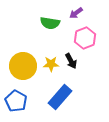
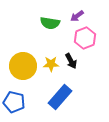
purple arrow: moved 1 px right, 3 px down
blue pentagon: moved 2 px left, 1 px down; rotated 15 degrees counterclockwise
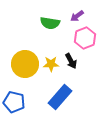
yellow circle: moved 2 px right, 2 px up
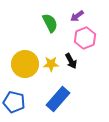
green semicircle: rotated 126 degrees counterclockwise
blue rectangle: moved 2 px left, 2 px down
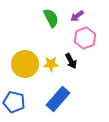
green semicircle: moved 1 px right, 5 px up
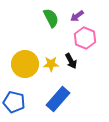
pink hexagon: rotated 15 degrees counterclockwise
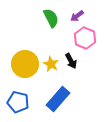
yellow star: rotated 28 degrees clockwise
blue pentagon: moved 4 px right
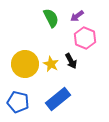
blue rectangle: rotated 10 degrees clockwise
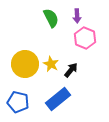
purple arrow: rotated 56 degrees counterclockwise
black arrow: moved 9 px down; rotated 112 degrees counterclockwise
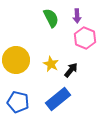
yellow circle: moved 9 px left, 4 px up
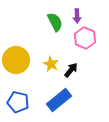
green semicircle: moved 4 px right, 4 px down
blue rectangle: moved 1 px right, 1 px down
